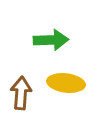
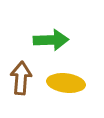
brown arrow: moved 15 px up
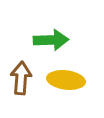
yellow ellipse: moved 3 px up
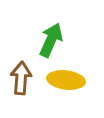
green arrow: rotated 64 degrees counterclockwise
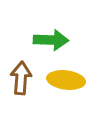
green arrow: rotated 68 degrees clockwise
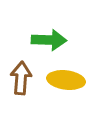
green arrow: moved 2 px left
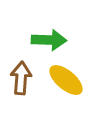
yellow ellipse: rotated 33 degrees clockwise
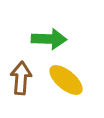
green arrow: moved 1 px up
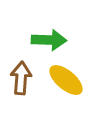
green arrow: moved 1 px down
